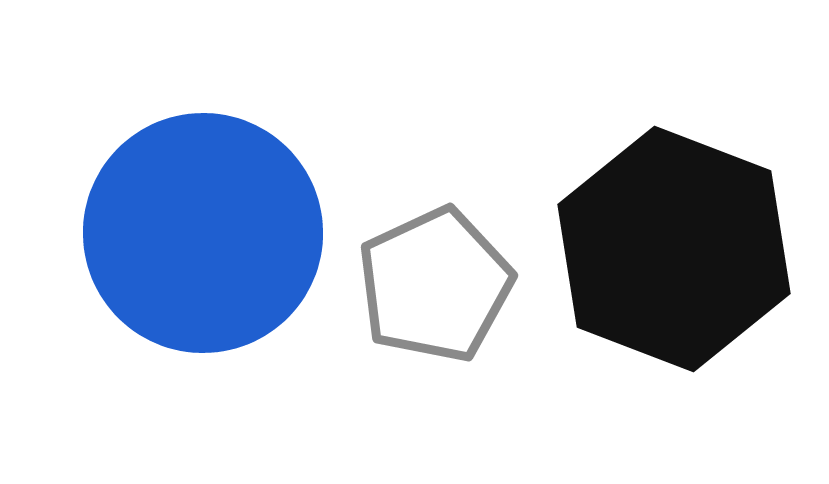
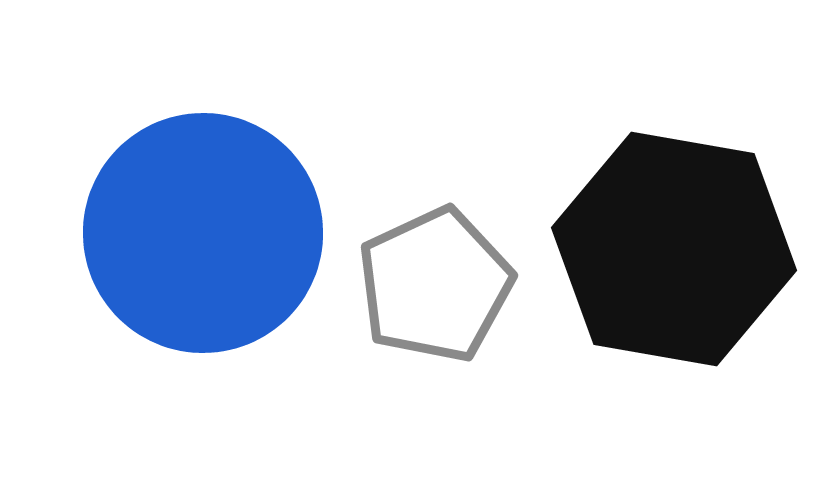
black hexagon: rotated 11 degrees counterclockwise
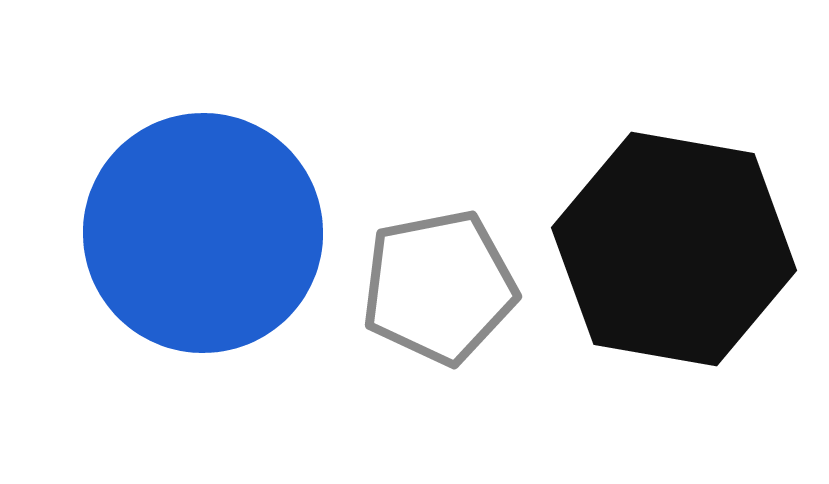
gray pentagon: moved 4 px right, 2 px down; rotated 14 degrees clockwise
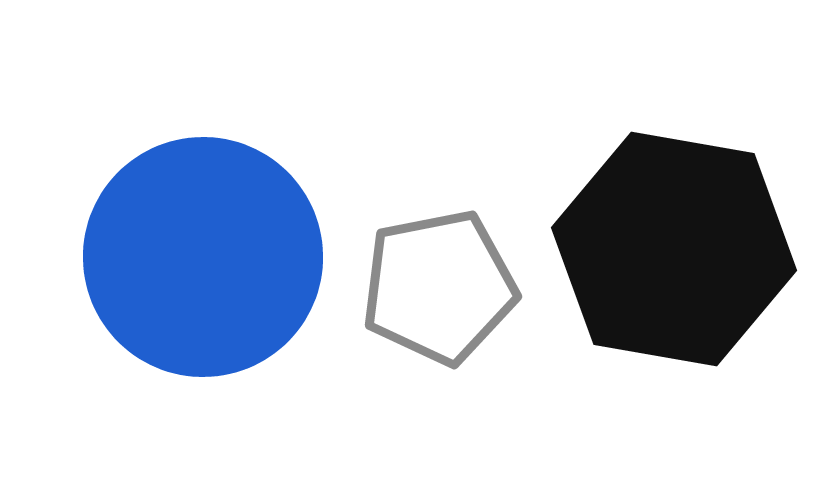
blue circle: moved 24 px down
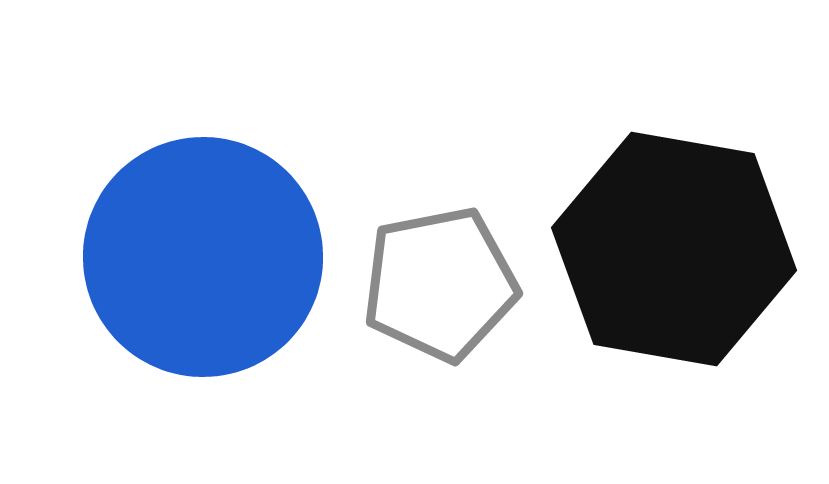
gray pentagon: moved 1 px right, 3 px up
